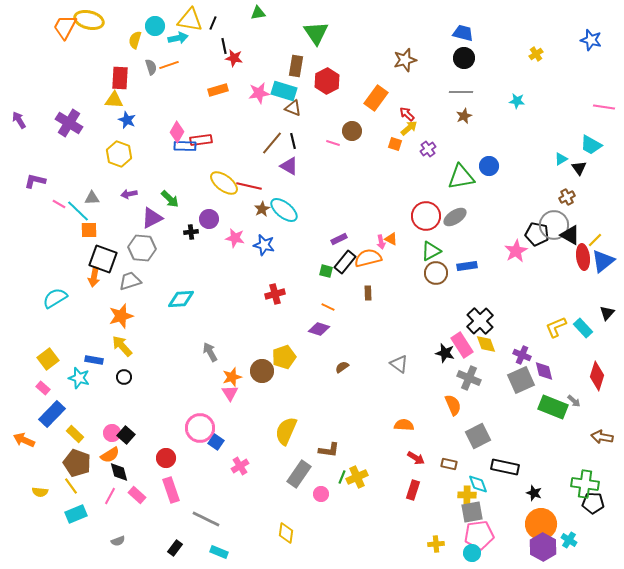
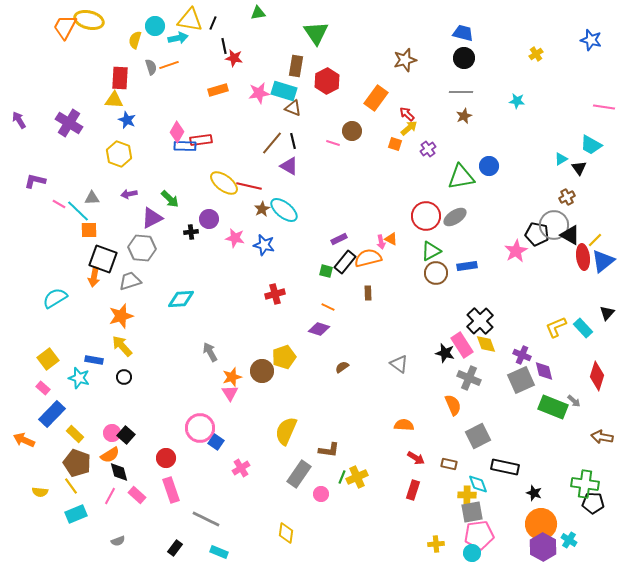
pink cross at (240, 466): moved 1 px right, 2 px down
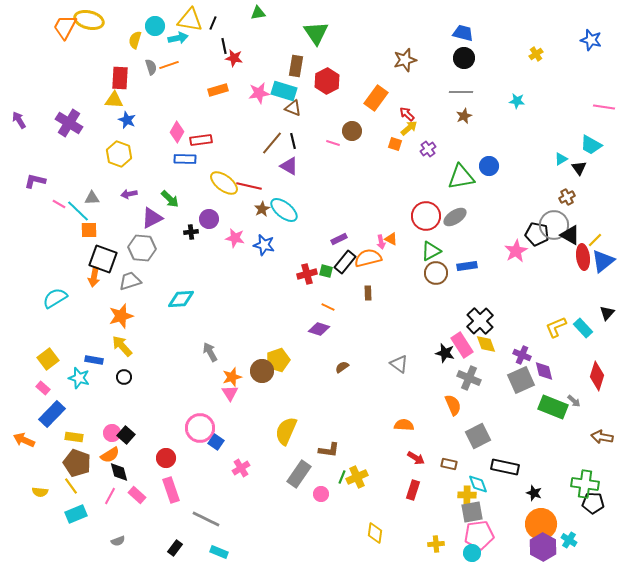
blue rectangle at (185, 146): moved 13 px down
red cross at (275, 294): moved 32 px right, 20 px up
yellow pentagon at (284, 357): moved 6 px left, 3 px down
yellow rectangle at (75, 434): moved 1 px left, 3 px down; rotated 36 degrees counterclockwise
yellow diamond at (286, 533): moved 89 px right
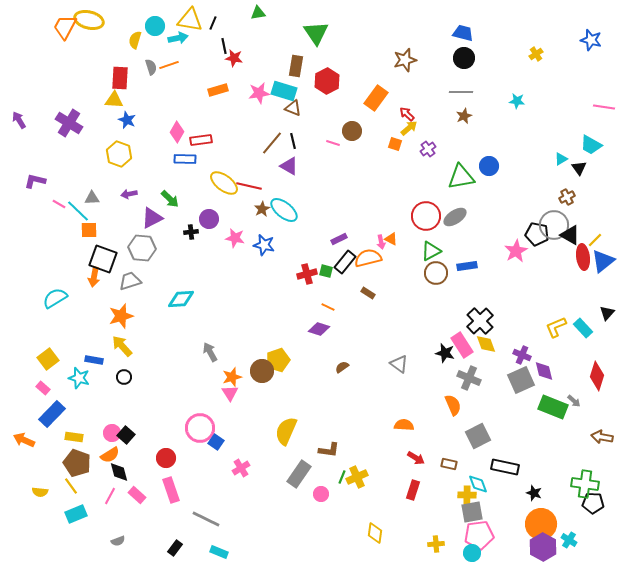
brown rectangle at (368, 293): rotated 56 degrees counterclockwise
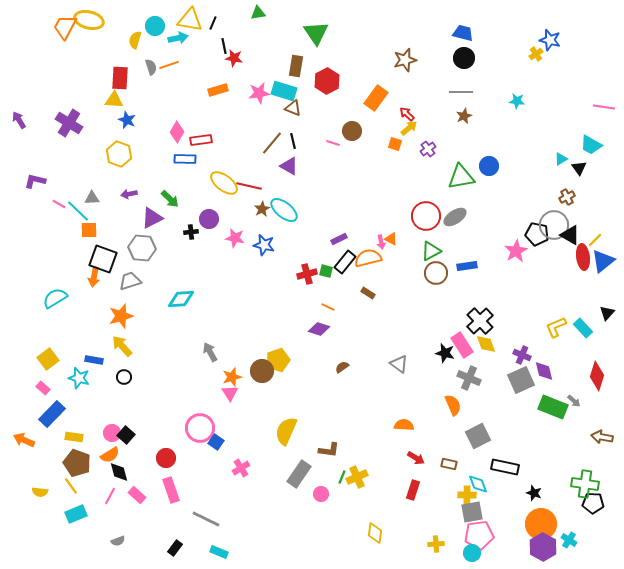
blue star at (591, 40): moved 41 px left
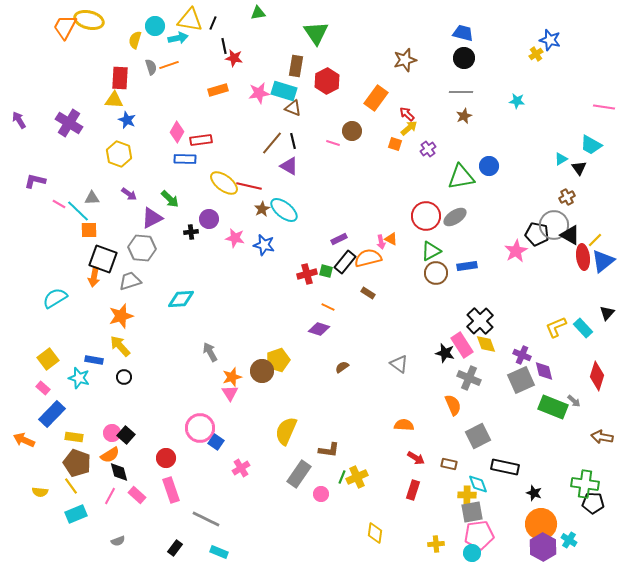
purple arrow at (129, 194): rotated 133 degrees counterclockwise
yellow arrow at (122, 346): moved 2 px left
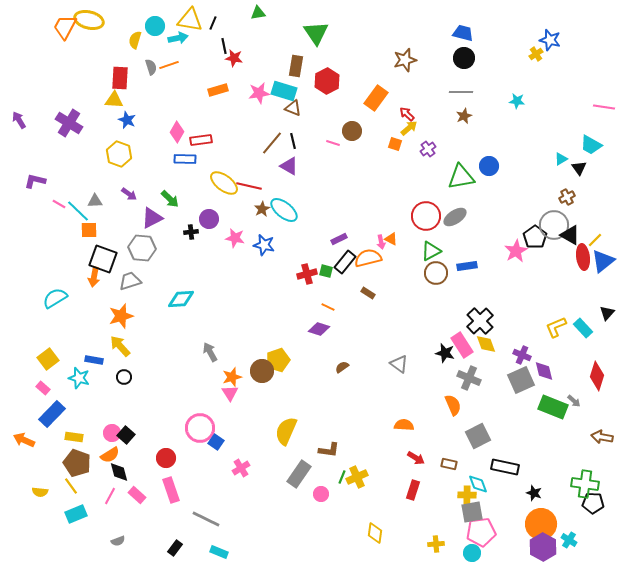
gray triangle at (92, 198): moved 3 px right, 3 px down
black pentagon at (537, 234): moved 2 px left, 3 px down; rotated 25 degrees clockwise
pink pentagon at (479, 535): moved 2 px right, 3 px up
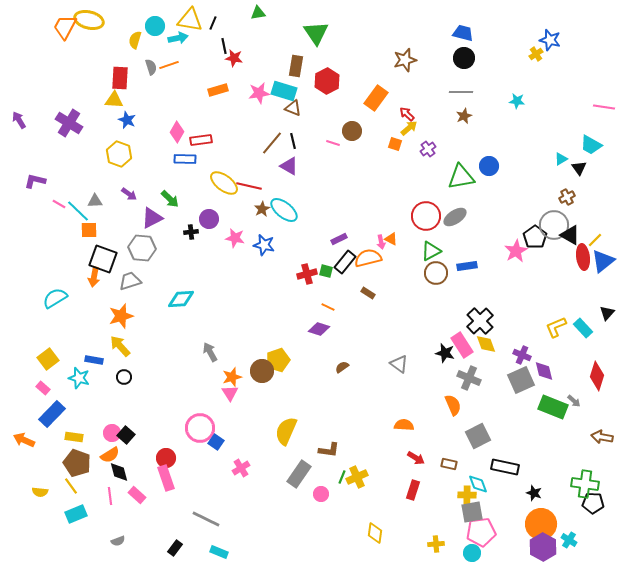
pink rectangle at (171, 490): moved 5 px left, 12 px up
pink line at (110, 496): rotated 36 degrees counterclockwise
